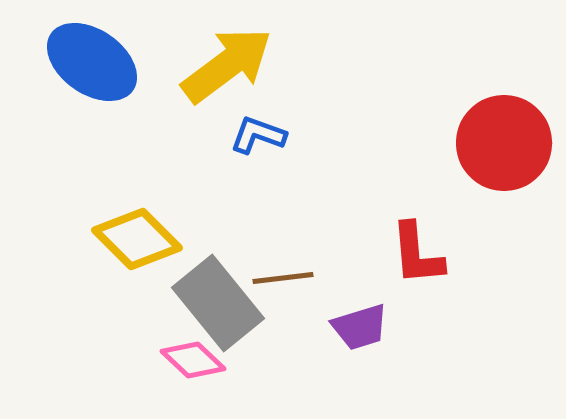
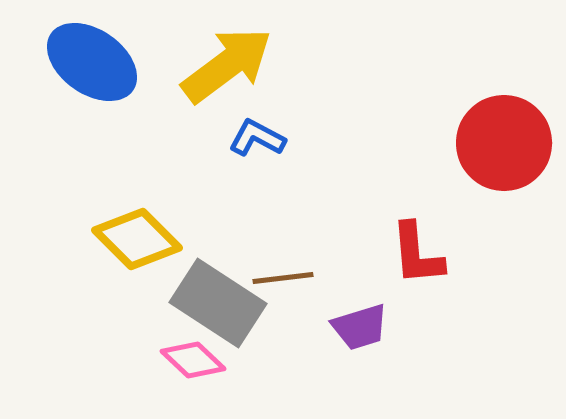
blue L-shape: moved 1 px left, 3 px down; rotated 8 degrees clockwise
gray rectangle: rotated 18 degrees counterclockwise
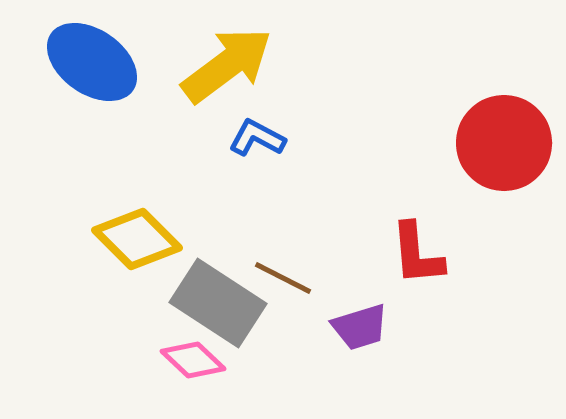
brown line: rotated 34 degrees clockwise
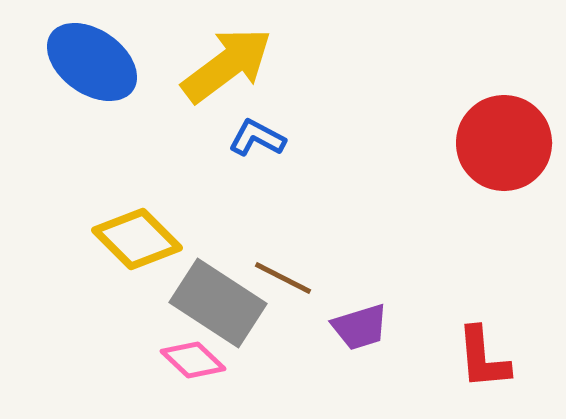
red L-shape: moved 66 px right, 104 px down
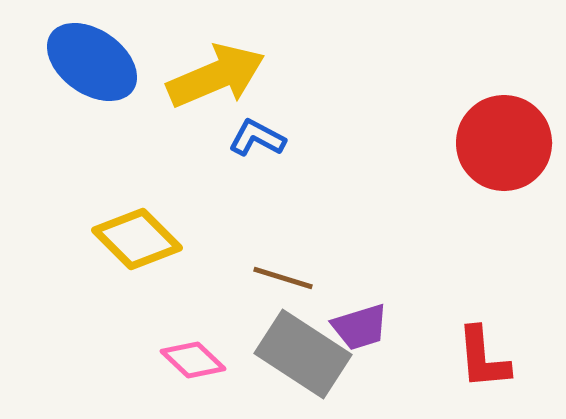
yellow arrow: moved 11 px left, 11 px down; rotated 14 degrees clockwise
brown line: rotated 10 degrees counterclockwise
gray rectangle: moved 85 px right, 51 px down
